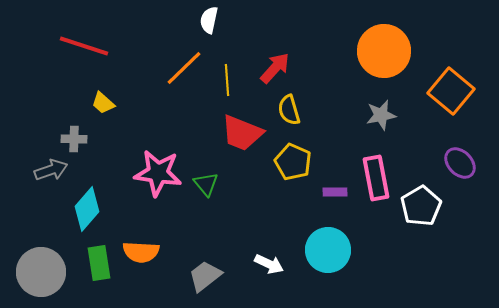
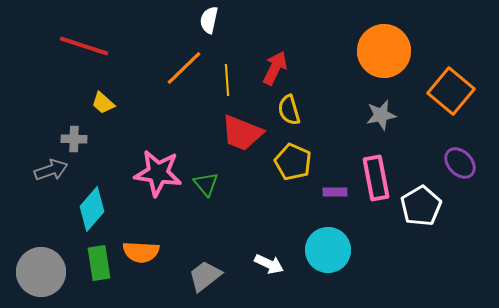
red arrow: rotated 16 degrees counterclockwise
cyan diamond: moved 5 px right
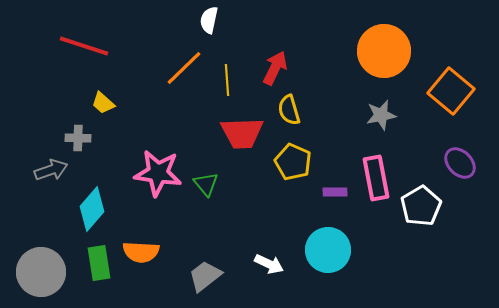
red trapezoid: rotated 24 degrees counterclockwise
gray cross: moved 4 px right, 1 px up
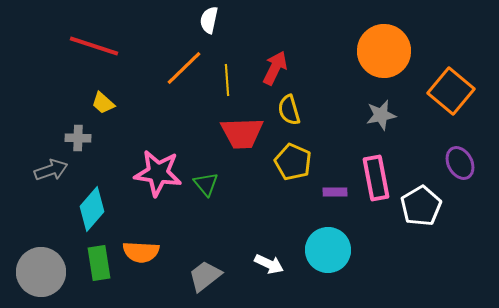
red line: moved 10 px right
purple ellipse: rotated 16 degrees clockwise
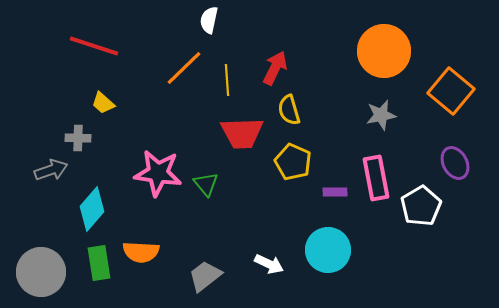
purple ellipse: moved 5 px left
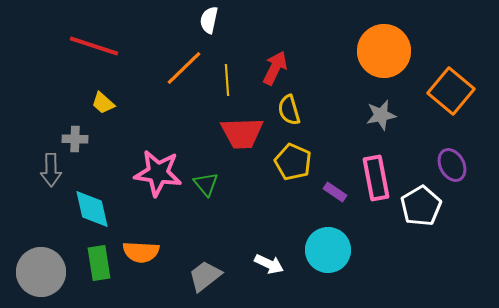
gray cross: moved 3 px left, 1 px down
purple ellipse: moved 3 px left, 2 px down
gray arrow: rotated 108 degrees clockwise
purple rectangle: rotated 35 degrees clockwise
cyan diamond: rotated 54 degrees counterclockwise
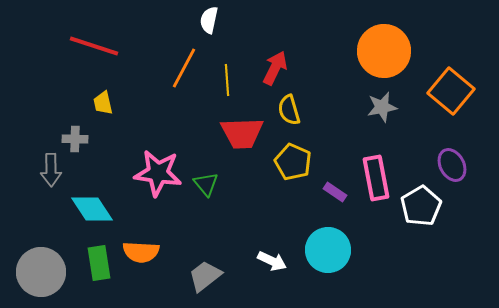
orange line: rotated 18 degrees counterclockwise
yellow trapezoid: rotated 35 degrees clockwise
gray star: moved 1 px right, 8 px up
cyan diamond: rotated 21 degrees counterclockwise
white arrow: moved 3 px right, 3 px up
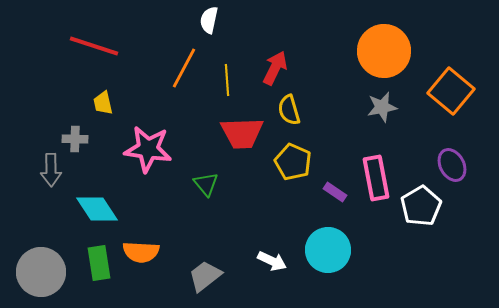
pink star: moved 10 px left, 24 px up
cyan diamond: moved 5 px right
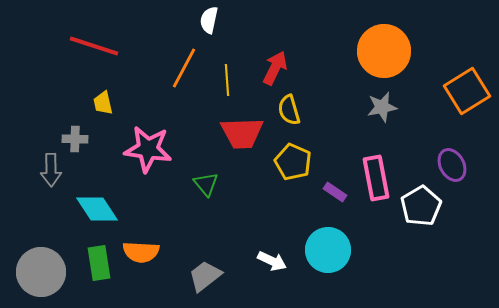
orange square: moved 16 px right; rotated 18 degrees clockwise
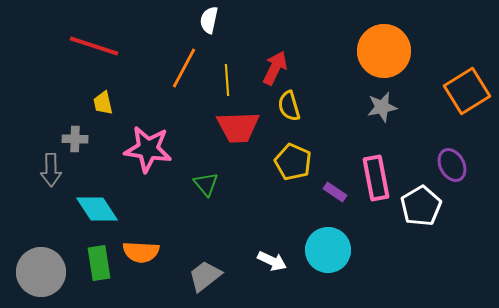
yellow semicircle: moved 4 px up
red trapezoid: moved 4 px left, 6 px up
